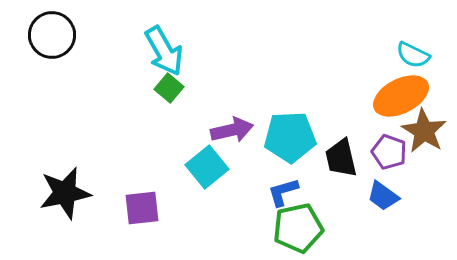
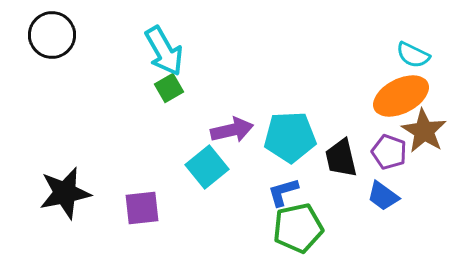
green square: rotated 20 degrees clockwise
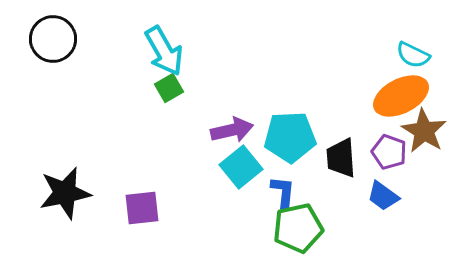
black circle: moved 1 px right, 4 px down
black trapezoid: rotated 9 degrees clockwise
cyan square: moved 34 px right
blue L-shape: rotated 112 degrees clockwise
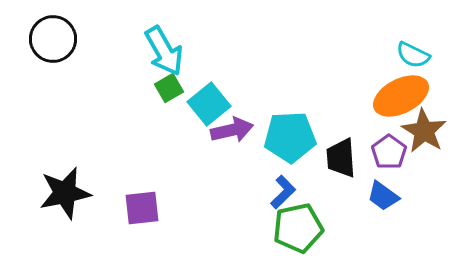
purple pentagon: rotated 16 degrees clockwise
cyan square: moved 32 px left, 63 px up
blue L-shape: rotated 40 degrees clockwise
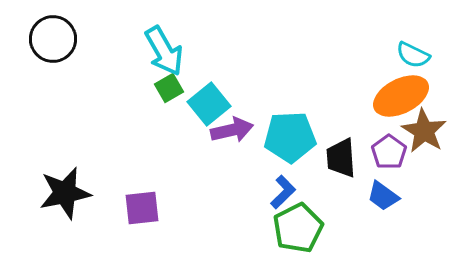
green pentagon: rotated 15 degrees counterclockwise
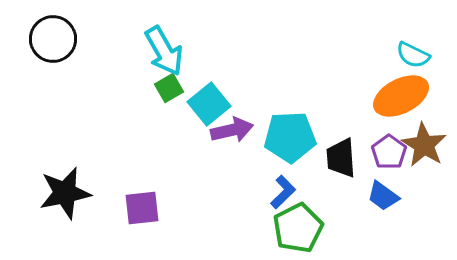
brown star: moved 14 px down
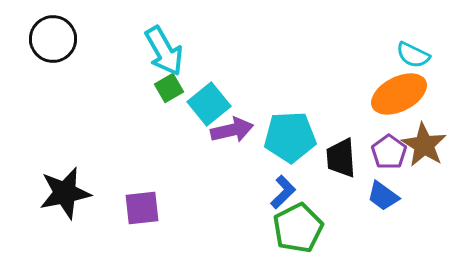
orange ellipse: moved 2 px left, 2 px up
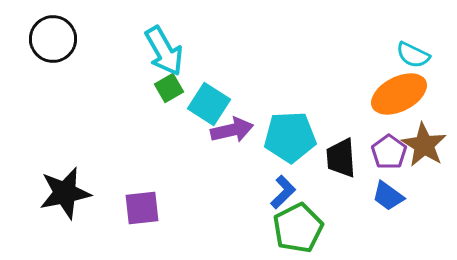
cyan square: rotated 18 degrees counterclockwise
blue trapezoid: moved 5 px right
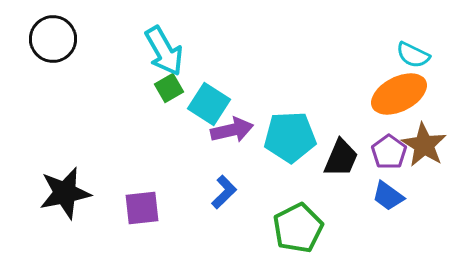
black trapezoid: rotated 153 degrees counterclockwise
blue L-shape: moved 59 px left
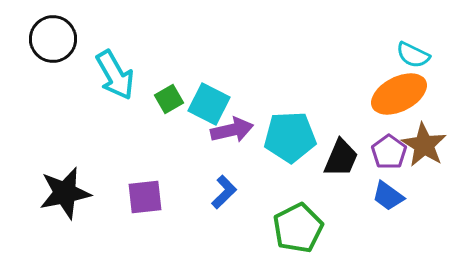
cyan arrow: moved 49 px left, 24 px down
green square: moved 11 px down
cyan square: rotated 6 degrees counterclockwise
purple square: moved 3 px right, 11 px up
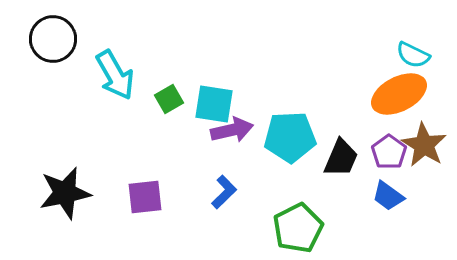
cyan square: moved 5 px right; rotated 18 degrees counterclockwise
